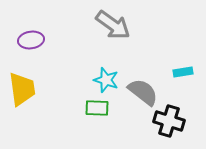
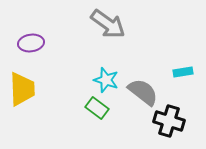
gray arrow: moved 5 px left, 1 px up
purple ellipse: moved 3 px down
yellow trapezoid: rotated 6 degrees clockwise
green rectangle: rotated 35 degrees clockwise
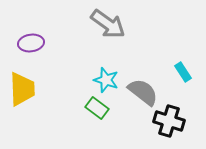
cyan rectangle: rotated 66 degrees clockwise
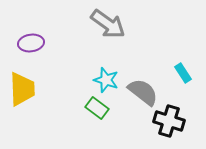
cyan rectangle: moved 1 px down
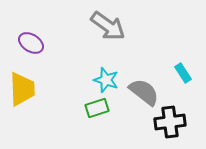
gray arrow: moved 2 px down
purple ellipse: rotated 40 degrees clockwise
gray semicircle: moved 1 px right
green rectangle: rotated 55 degrees counterclockwise
black cross: moved 1 px right, 1 px down; rotated 24 degrees counterclockwise
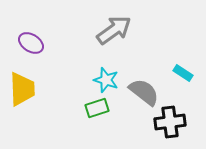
gray arrow: moved 6 px right, 4 px down; rotated 72 degrees counterclockwise
cyan rectangle: rotated 24 degrees counterclockwise
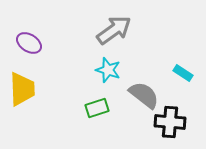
purple ellipse: moved 2 px left
cyan star: moved 2 px right, 10 px up
gray semicircle: moved 3 px down
black cross: rotated 12 degrees clockwise
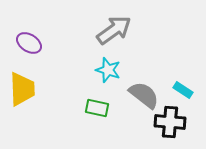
cyan rectangle: moved 17 px down
green rectangle: rotated 30 degrees clockwise
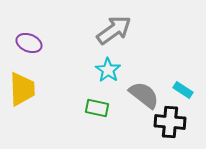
purple ellipse: rotated 10 degrees counterclockwise
cyan star: rotated 15 degrees clockwise
